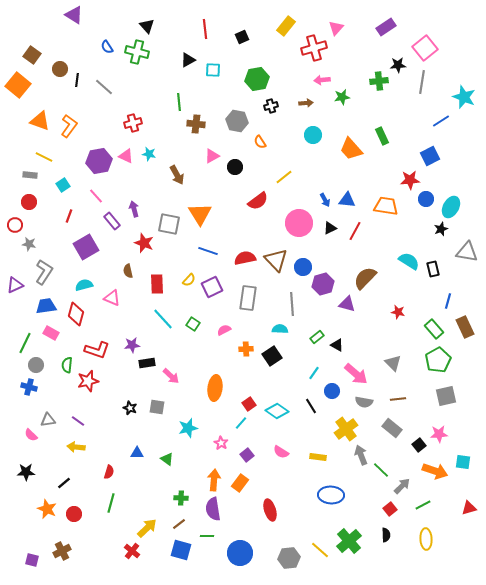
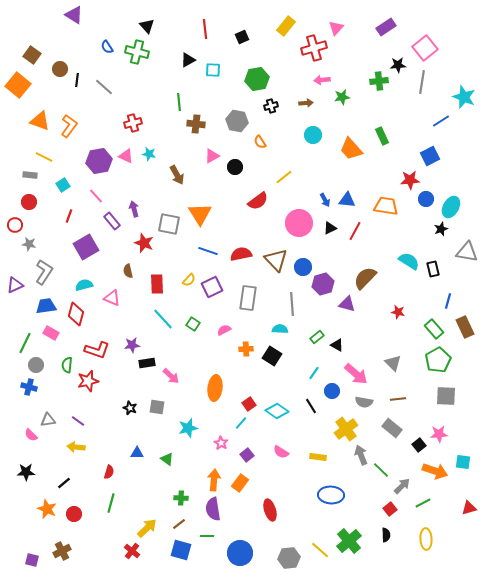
red semicircle at (245, 258): moved 4 px left, 4 px up
black square at (272, 356): rotated 24 degrees counterclockwise
gray square at (446, 396): rotated 15 degrees clockwise
green line at (423, 505): moved 2 px up
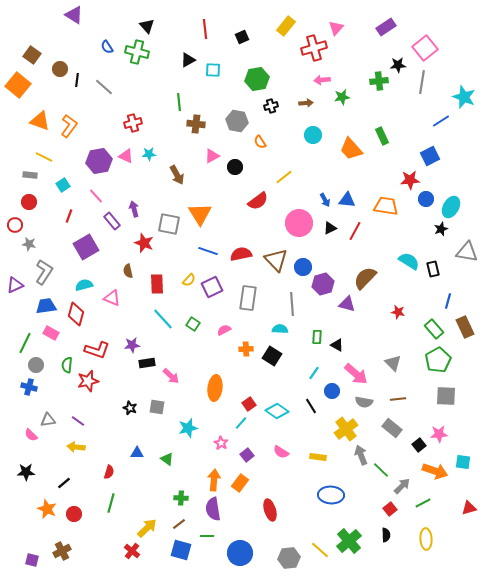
cyan star at (149, 154): rotated 16 degrees counterclockwise
green rectangle at (317, 337): rotated 48 degrees counterclockwise
